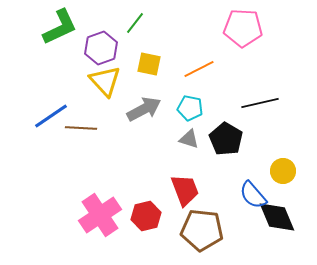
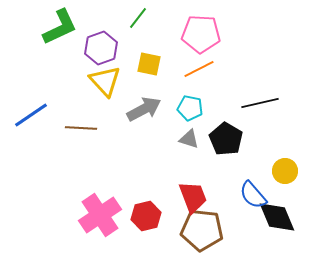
green line: moved 3 px right, 5 px up
pink pentagon: moved 42 px left, 6 px down
blue line: moved 20 px left, 1 px up
yellow circle: moved 2 px right
red trapezoid: moved 8 px right, 7 px down
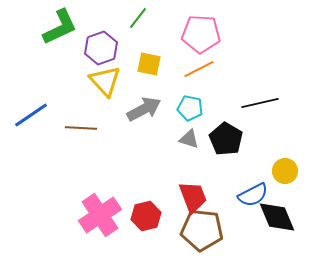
blue semicircle: rotated 76 degrees counterclockwise
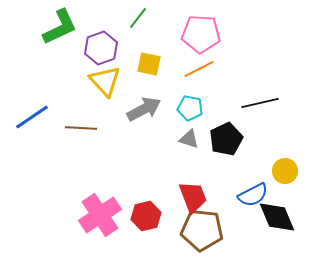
blue line: moved 1 px right, 2 px down
black pentagon: rotated 16 degrees clockwise
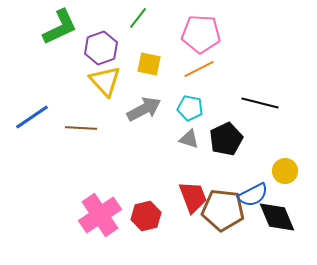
black line: rotated 27 degrees clockwise
brown pentagon: moved 21 px right, 20 px up
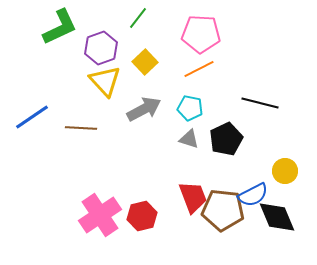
yellow square: moved 4 px left, 2 px up; rotated 35 degrees clockwise
red hexagon: moved 4 px left
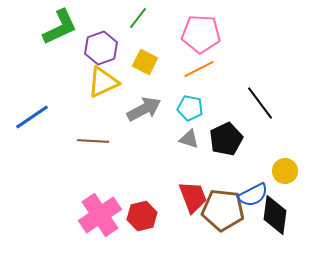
yellow square: rotated 20 degrees counterclockwise
yellow triangle: moved 2 px left, 1 px down; rotated 48 degrees clockwise
black line: rotated 39 degrees clockwise
brown line: moved 12 px right, 13 px down
black diamond: moved 2 px left, 2 px up; rotated 30 degrees clockwise
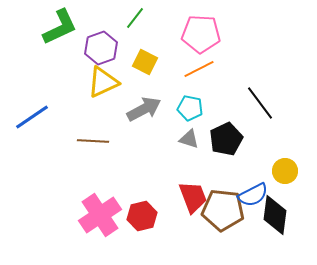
green line: moved 3 px left
